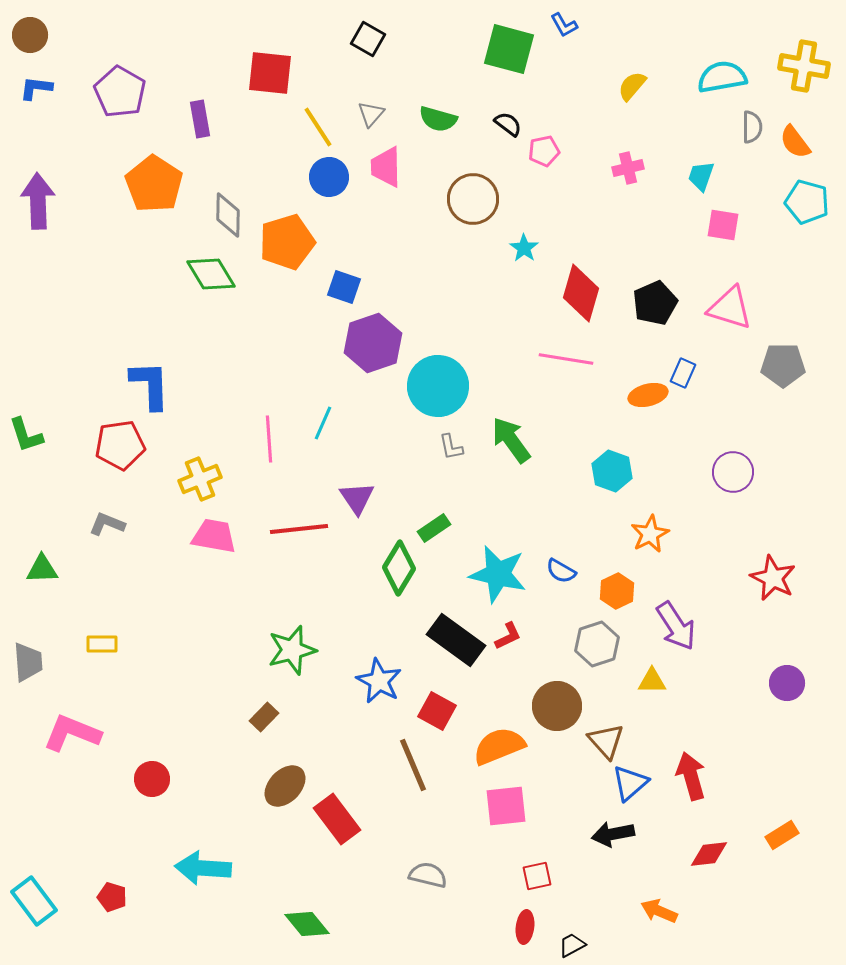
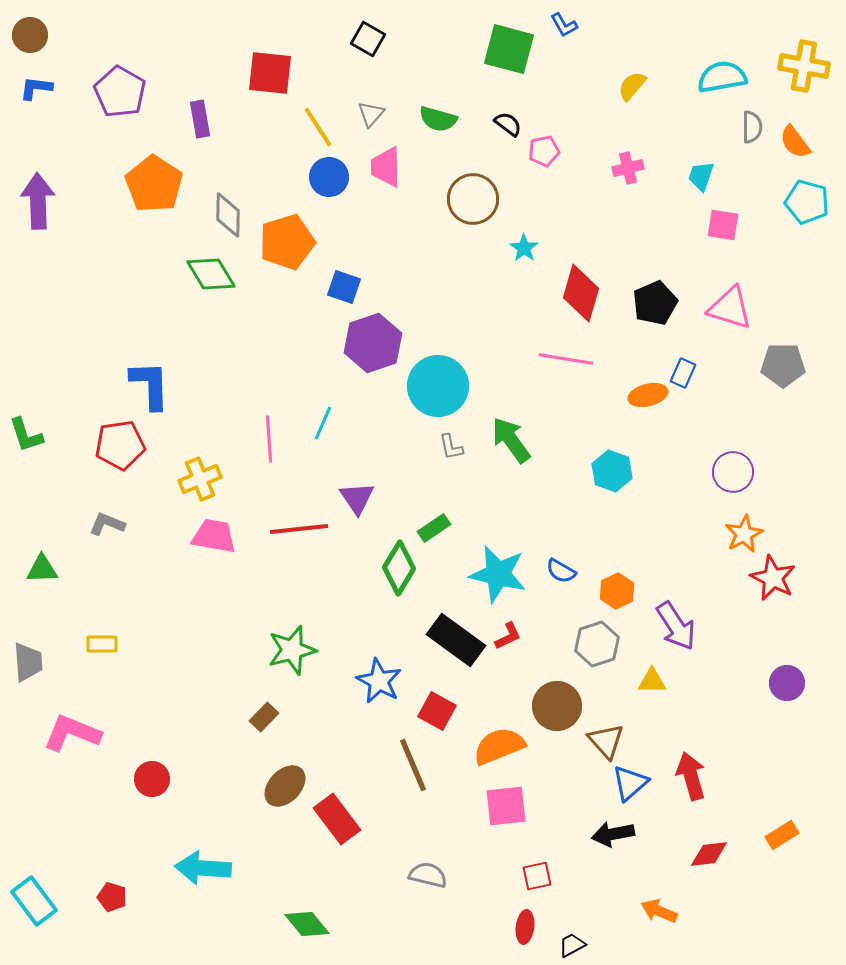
orange star at (650, 534): moved 94 px right
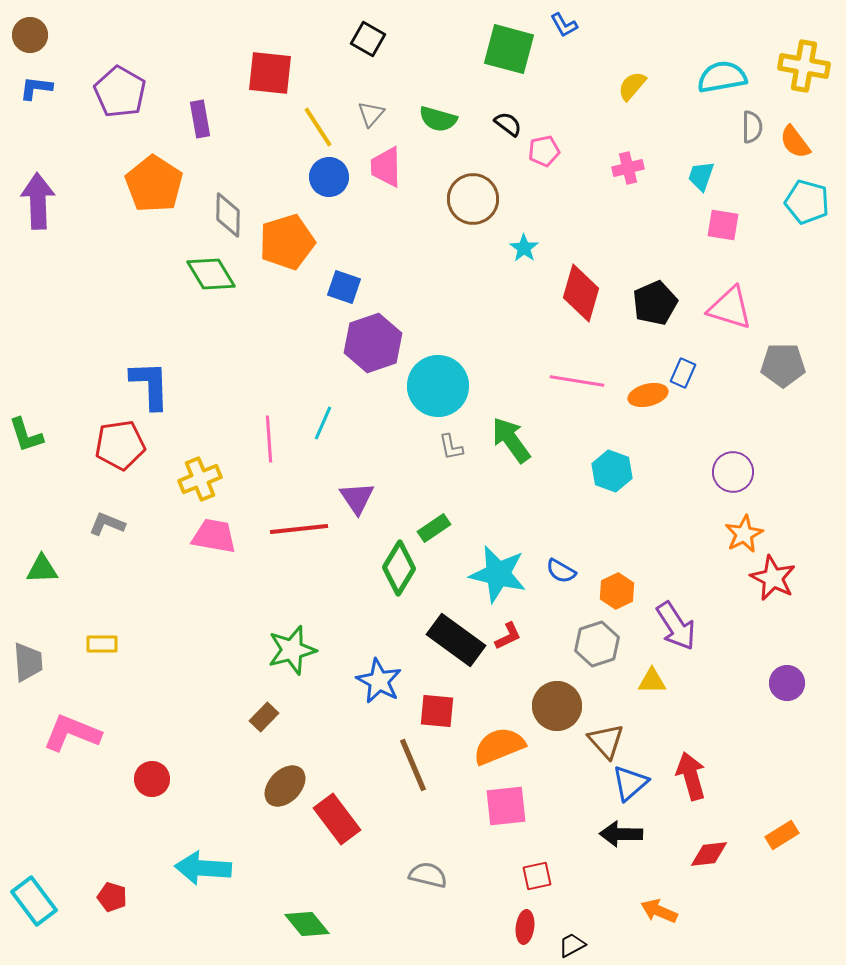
pink line at (566, 359): moved 11 px right, 22 px down
red square at (437, 711): rotated 24 degrees counterclockwise
black arrow at (613, 834): moved 8 px right; rotated 12 degrees clockwise
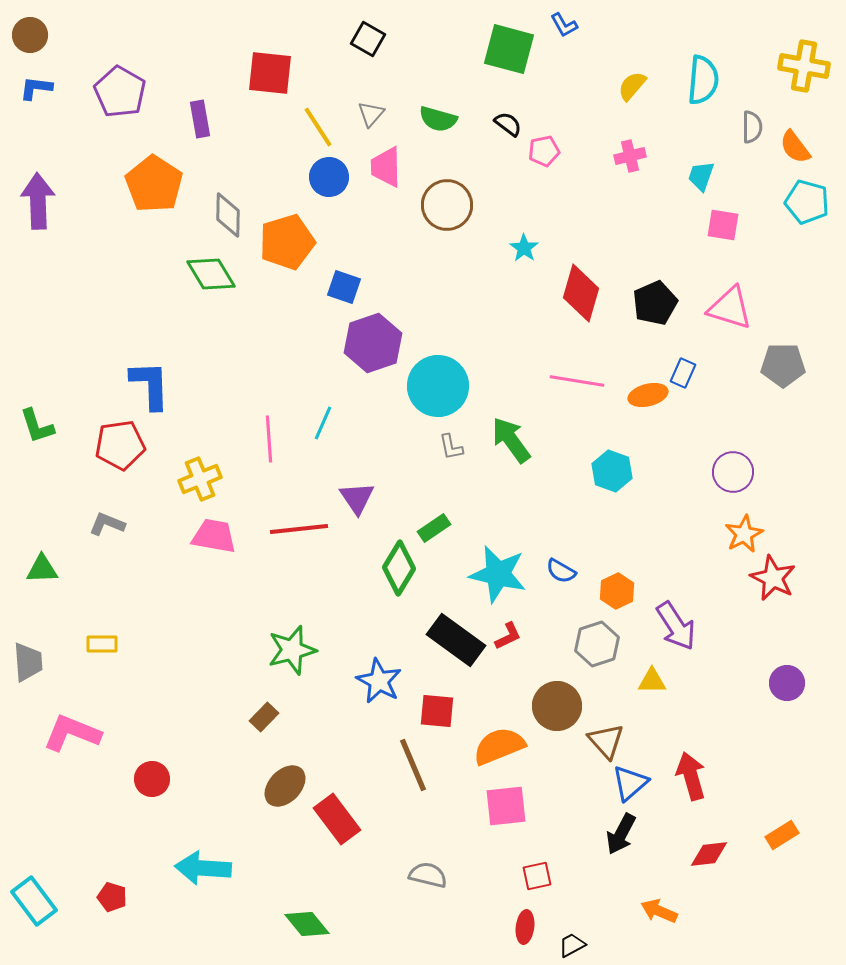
cyan semicircle at (722, 77): moved 19 px left, 3 px down; rotated 105 degrees clockwise
orange semicircle at (795, 142): moved 5 px down
pink cross at (628, 168): moved 2 px right, 12 px up
brown circle at (473, 199): moved 26 px left, 6 px down
green L-shape at (26, 435): moved 11 px right, 9 px up
black arrow at (621, 834): rotated 63 degrees counterclockwise
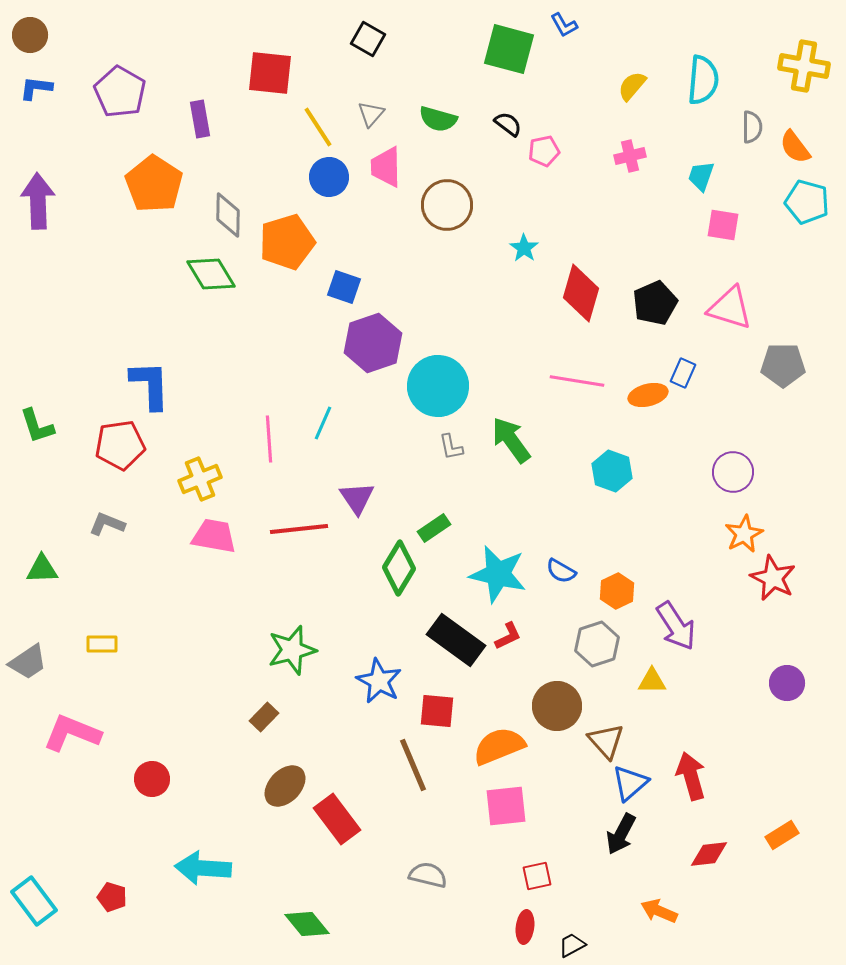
gray trapezoid at (28, 662): rotated 60 degrees clockwise
